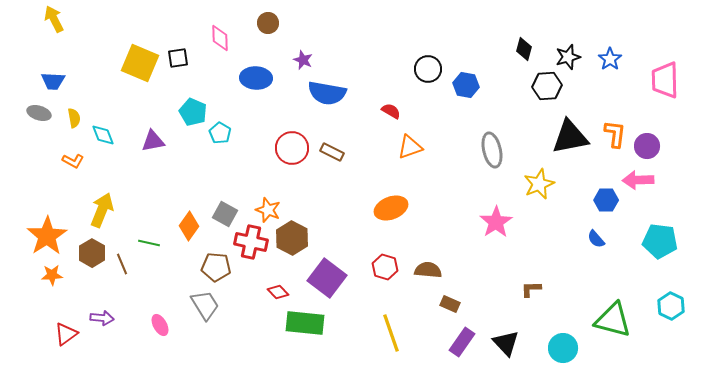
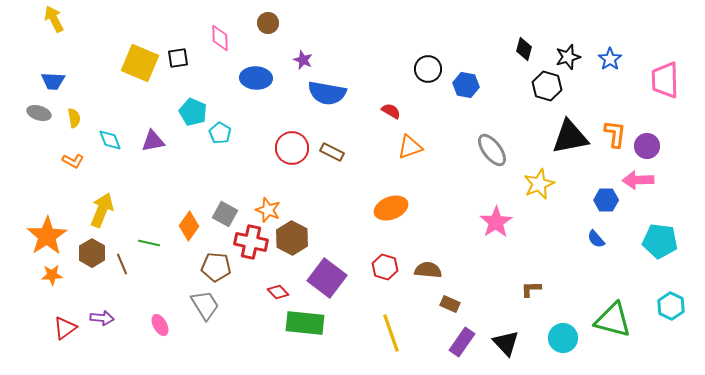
black hexagon at (547, 86): rotated 20 degrees clockwise
cyan diamond at (103, 135): moved 7 px right, 5 px down
gray ellipse at (492, 150): rotated 24 degrees counterclockwise
red triangle at (66, 334): moved 1 px left, 6 px up
cyan circle at (563, 348): moved 10 px up
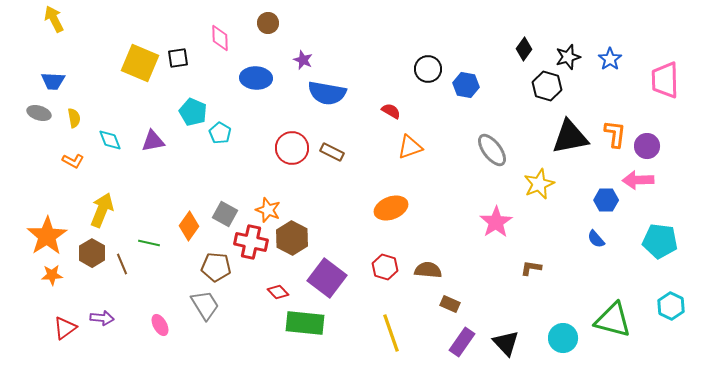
black diamond at (524, 49): rotated 20 degrees clockwise
brown L-shape at (531, 289): moved 21 px up; rotated 10 degrees clockwise
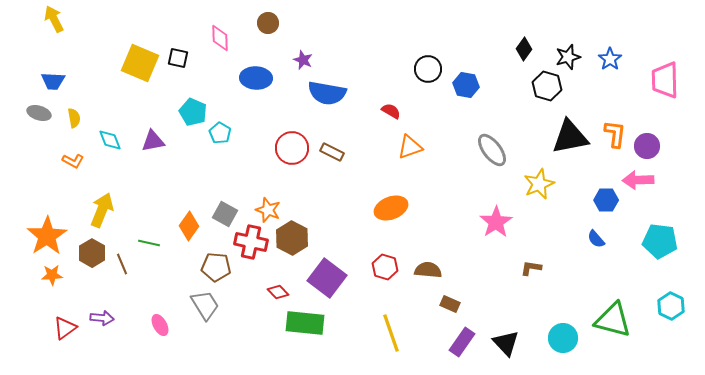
black square at (178, 58): rotated 20 degrees clockwise
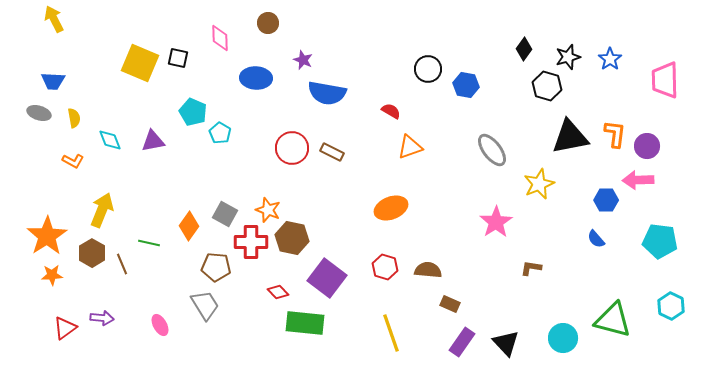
brown hexagon at (292, 238): rotated 16 degrees counterclockwise
red cross at (251, 242): rotated 12 degrees counterclockwise
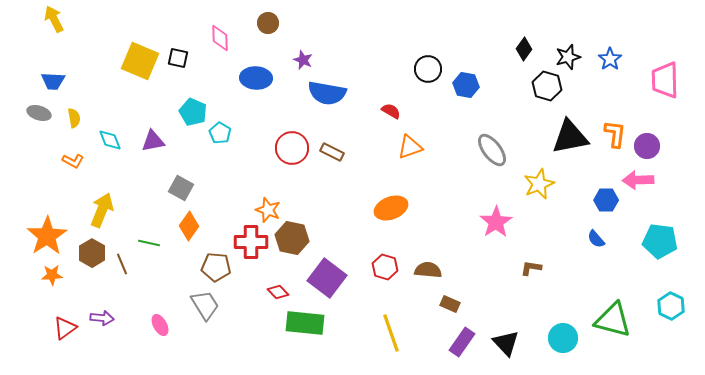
yellow square at (140, 63): moved 2 px up
gray square at (225, 214): moved 44 px left, 26 px up
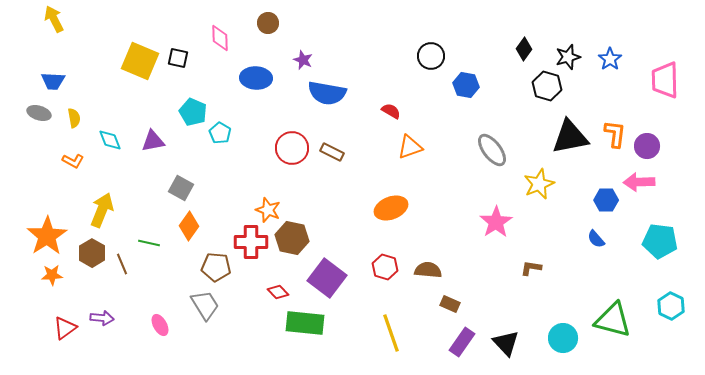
black circle at (428, 69): moved 3 px right, 13 px up
pink arrow at (638, 180): moved 1 px right, 2 px down
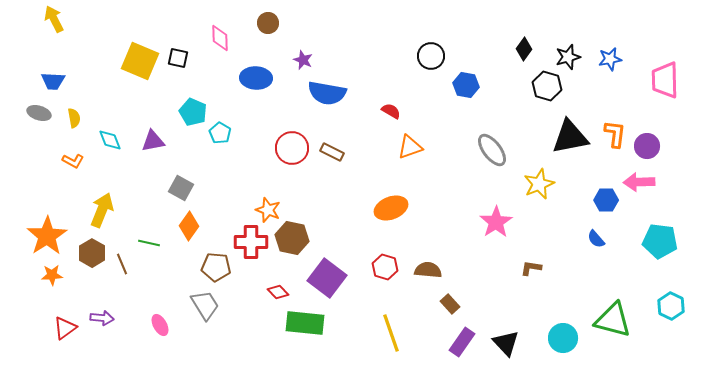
blue star at (610, 59): rotated 25 degrees clockwise
brown rectangle at (450, 304): rotated 24 degrees clockwise
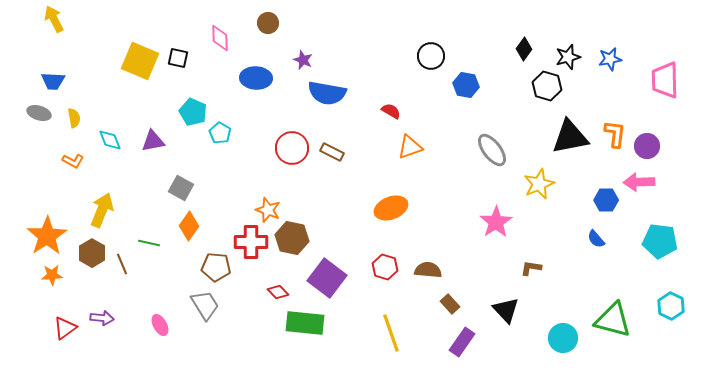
black triangle at (506, 343): moved 33 px up
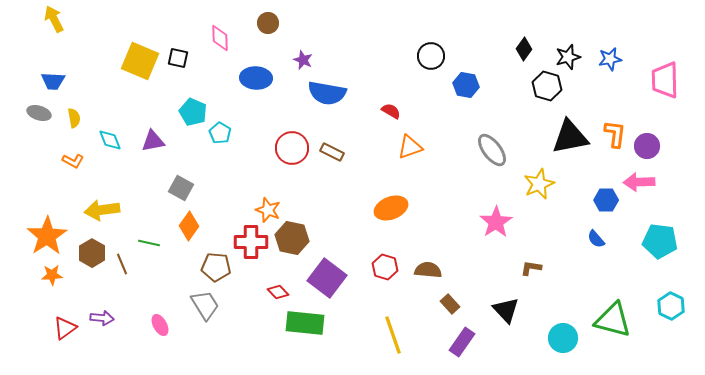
yellow arrow at (102, 210): rotated 120 degrees counterclockwise
yellow line at (391, 333): moved 2 px right, 2 px down
